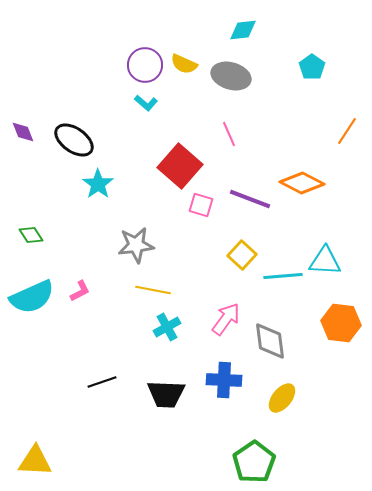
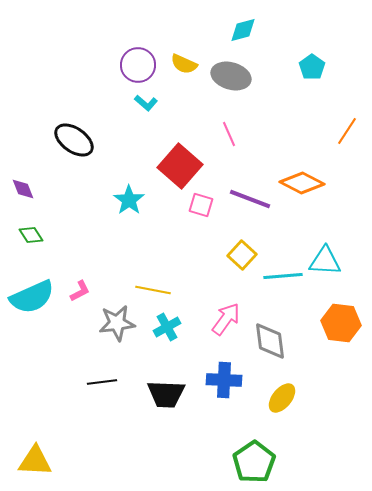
cyan diamond: rotated 8 degrees counterclockwise
purple circle: moved 7 px left
purple diamond: moved 57 px down
cyan star: moved 31 px right, 16 px down
gray star: moved 19 px left, 78 px down
black line: rotated 12 degrees clockwise
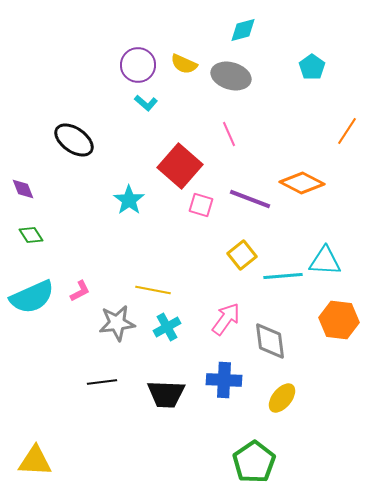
yellow square: rotated 8 degrees clockwise
orange hexagon: moved 2 px left, 3 px up
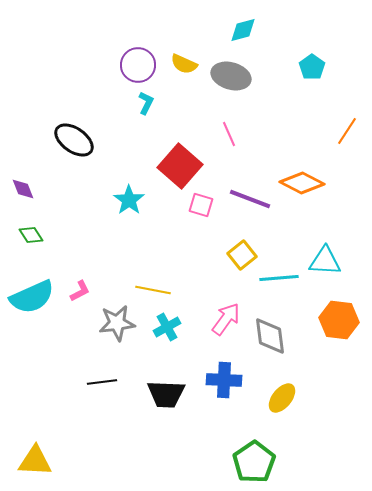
cyan L-shape: rotated 105 degrees counterclockwise
cyan line: moved 4 px left, 2 px down
gray diamond: moved 5 px up
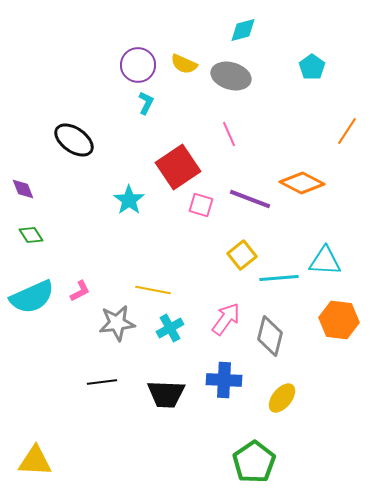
red square: moved 2 px left, 1 px down; rotated 15 degrees clockwise
cyan cross: moved 3 px right, 1 px down
gray diamond: rotated 21 degrees clockwise
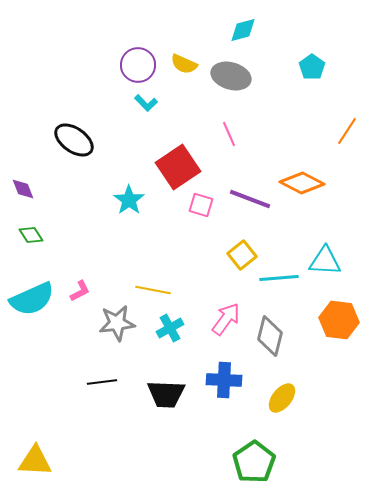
cyan L-shape: rotated 110 degrees clockwise
cyan semicircle: moved 2 px down
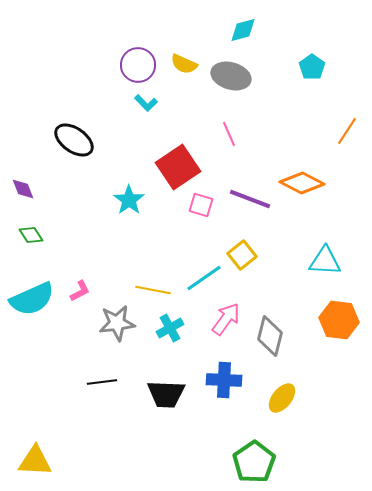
cyan line: moved 75 px left; rotated 30 degrees counterclockwise
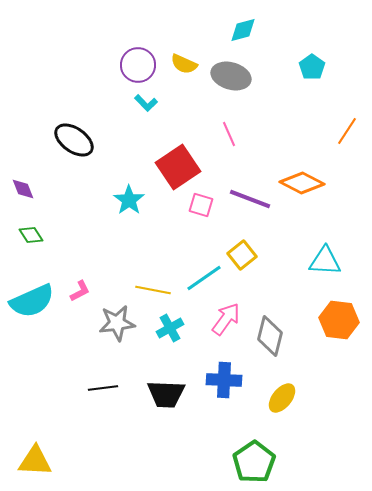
cyan semicircle: moved 2 px down
black line: moved 1 px right, 6 px down
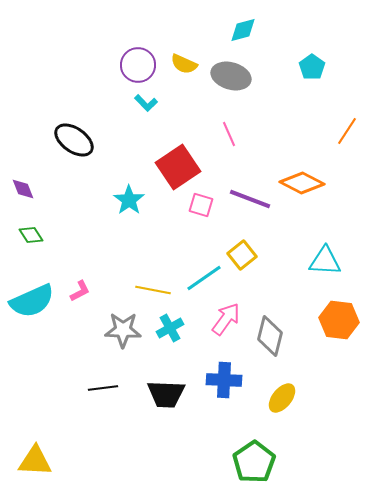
gray star: moved 6 px right, 7 px down; rotated 9 degrees clockwise
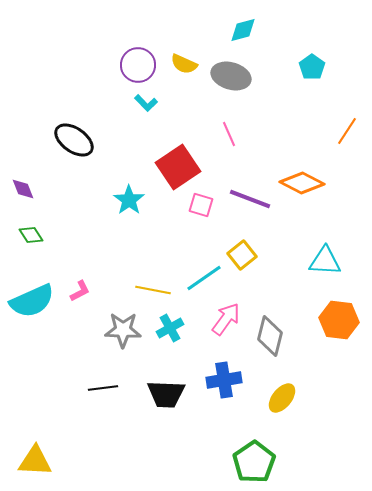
blue cross: rotated 12 degrees counterclockwise
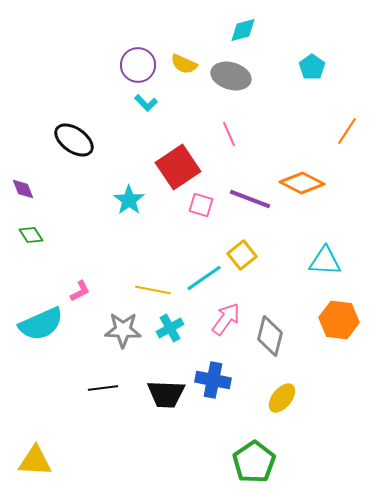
cyan semicircle: moved 9 px right, 23 px down
blue cross: moved 11 px left; rotated 20 degrees clockwise
